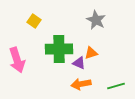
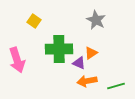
orange triangle: rotated 16 degrees counterclockwise
orange arrow: moved 6 px right, 3 px up
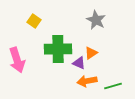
green cross: moved 1 px left
green line: moved 3 px left
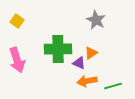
yellow square: moved 17 px left
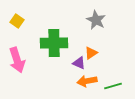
green cross: moved 4 px left, 6 px up
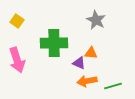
orange triangle: rotated 40 degrees clockwise
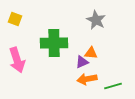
yellow square: moved 2 px left, 2 px up; rotated 16 degrees counterclockwise
purple triangle: moved 3 px right, 1 px up; rotated 48 degrees counterclockwise
orange arrow: moved 2 px up
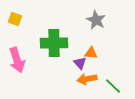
purple triangle: moved 2 px left, 1 px down; rotated 48 degrees counterclockwise
green line: rotated 60 degrees clockwise
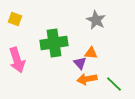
green cross: rotated 8 degrees counterclockwise
green line: moved 1 px right, 2 px up
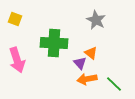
green cross: rotated 12 degrees clockwise
orange triangle: rotated 32 degrees clockwise
